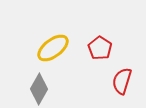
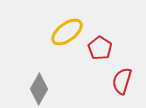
yellow ellipse: moved 14 px right, 16 px up
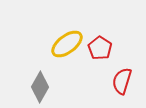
yellow ellipse: moved 12 px down
gray diamond: moved 1 px right, 2 px up
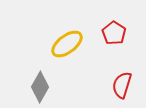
red pentagon: moved 14 px right, 15 px up
red semicircle: moved 4 px down
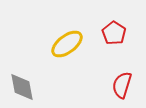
gray diamond: moved 18 px left; rotated 40 degrees counterclockwise
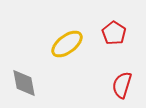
gray diamond: moved 2 px right, 4 px up
